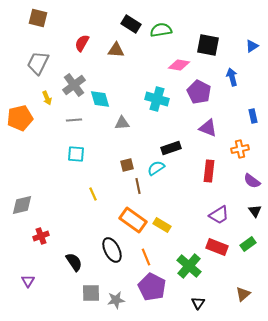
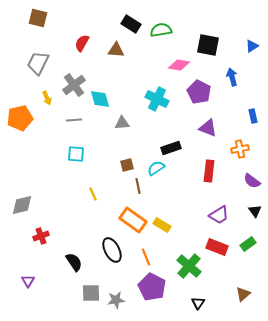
cyan cross at (157, 99): rotated 10 degrees clockwise
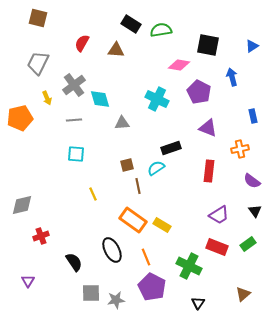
green cross at (189, 266): rotated 15 degrees counterclockwise
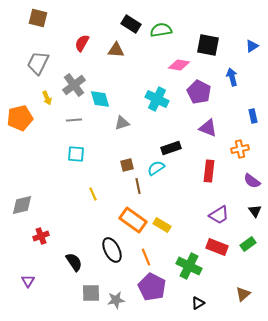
gray triangle at (122, 123): rotated 14 degrees counterclockwise
black triangle at (198, 303): rotated 24 degrees clockwise
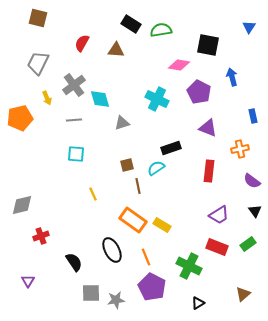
blue triangle at (252, 46): moved 3 px left, 19 px up; rotated 24 degrees counterclockwise
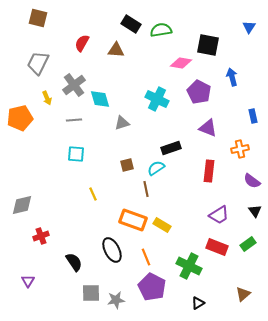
pink diamond at (179, 65): moved 2 px right, 2 px up
brown line at (138, 186): moved 8 px right, 3 px down
orange rectangle at (133, 220): rotated 16 degrees counterclockwise
